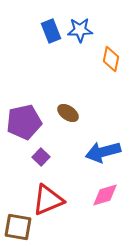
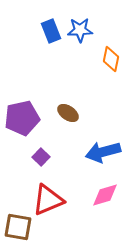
purple pentagon: moved 2 px left, 4 px up
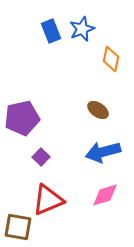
blue star: moved 2 px right, 1 px up; rotated 20 degrees counterclockwise
brown ellipse: moved 30 px right, 3 px up
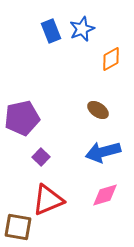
orange diamond: rotated 50 degrees clockwise
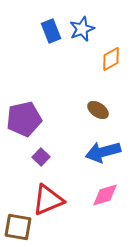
purple pentagon: moved 2 px right, 1 px down
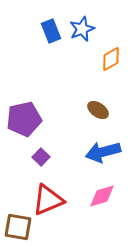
pink diamond: moved 3 px left, 1 px down
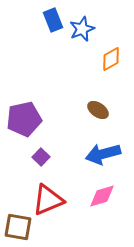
blue rectangle: moved 2 px right, 11 px up
blue arrow: moved 2 px down
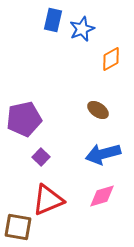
blue rectangle: rotated 35 degrees clockwise
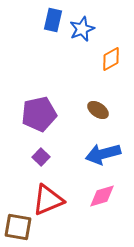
purple pentagon: moved 15 px right, 5 px up
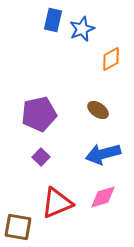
pink diamond: moved 1 px right, 1 px down
red triangle: moved 9 px right, 3 px down
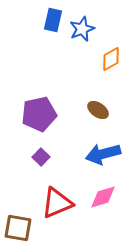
brown square: moved 1 px down
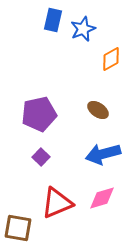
blue star: moved 1 px right
pink diamond: moved 1 px left, 1 px down
